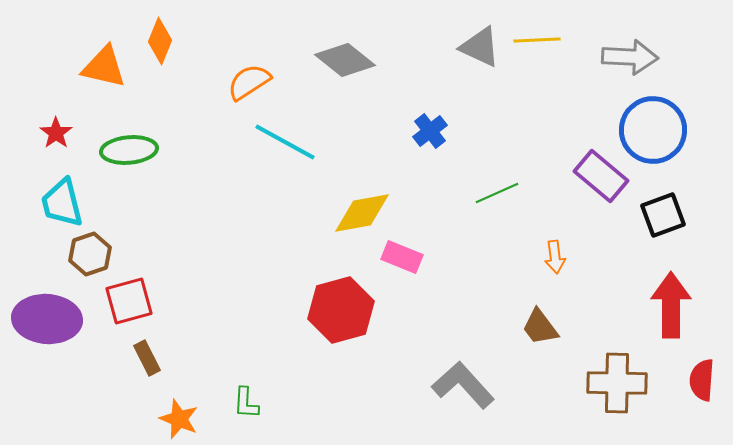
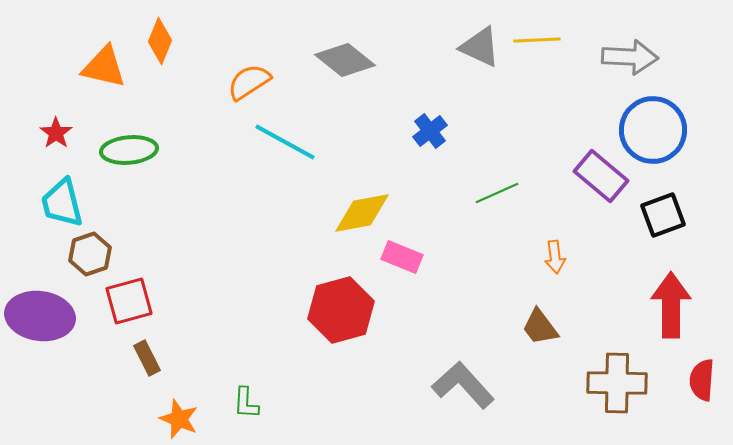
purple ellipse: moved 7 px left, 3 px up; rotated 4 degrees clockwise
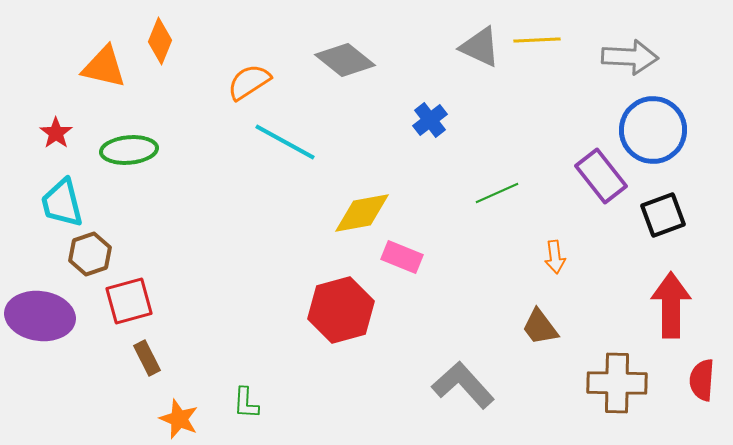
blue cross: moved 11 px up
purple rectangle: rotated 12 degrees clockwise
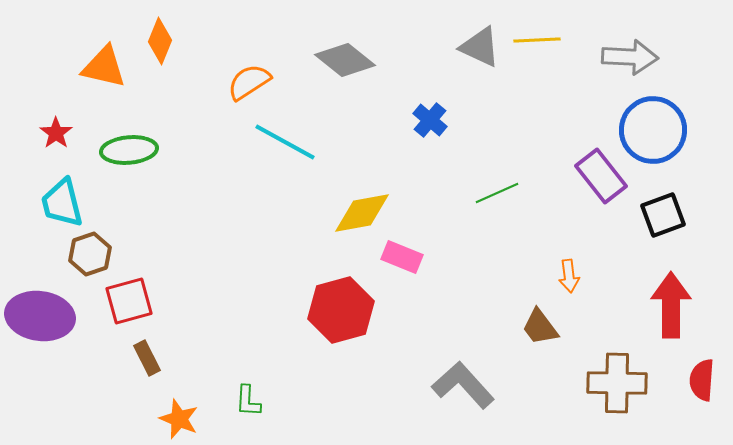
blue cross: rotated 12 degrees counterclockwise
orange arrow: moved 14 px right, 19 px down
green L-shape: moved 2 px right, 2 px up
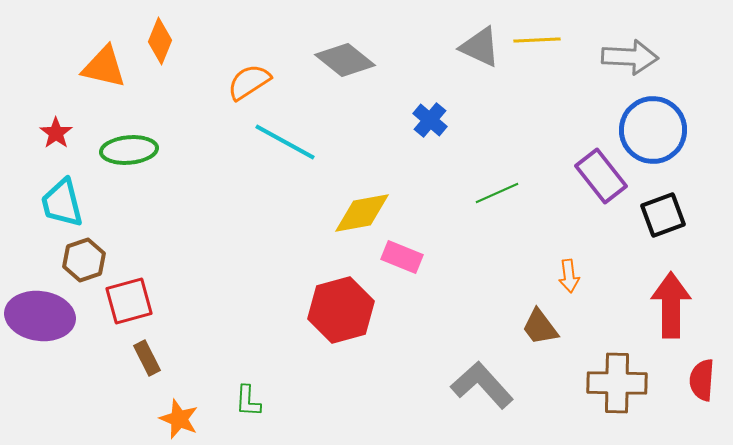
brown hexagon: moved 6 px left, 6 px down
gray L-shape: moved 19 px right
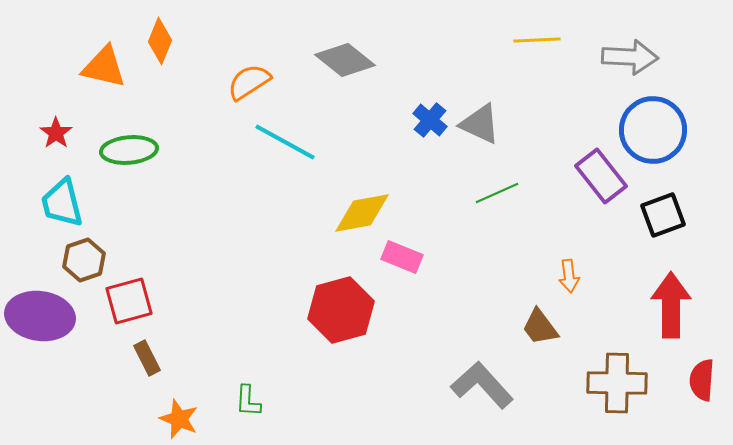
gray triangle: moved 77 px down
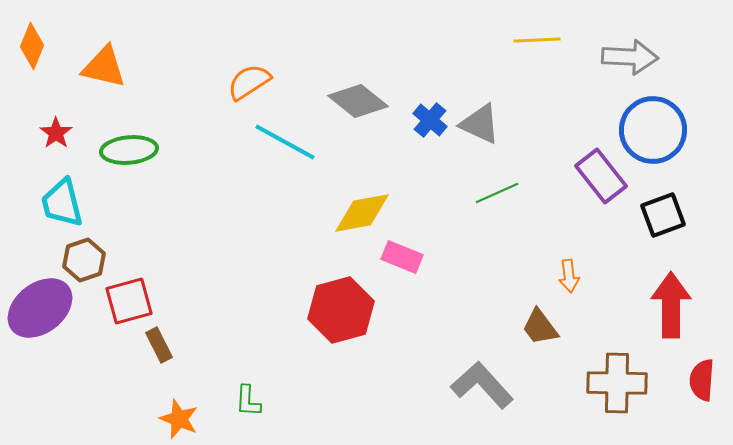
orange diamond: moved 128 px left, 5 px down
gray diamond: moved 13 px right, 41 px down
purple ellipse: moved 8 px up; rotated 46 degrees counterclockwise
brown rectangle: moved 12 px right, 13 px up
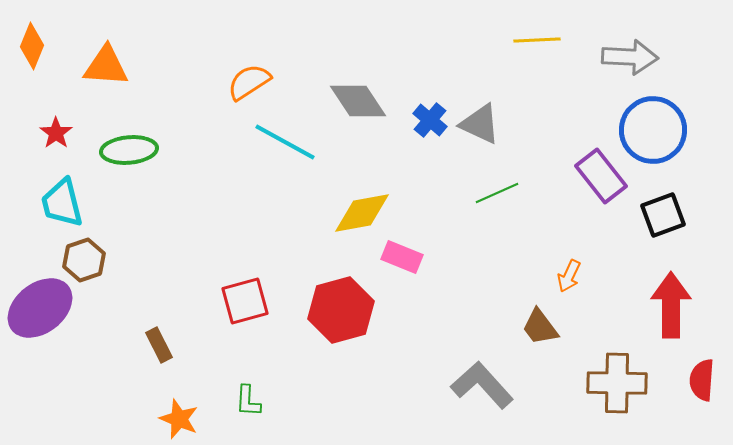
orange triangle: moved 2 px right, 1 px up; rotated 9 degrees counterclockwise
gray diamond: rotated 18 degrees clockwise
orange arrow: rotated 32 degrees clockwise
red square: moved 116 px right
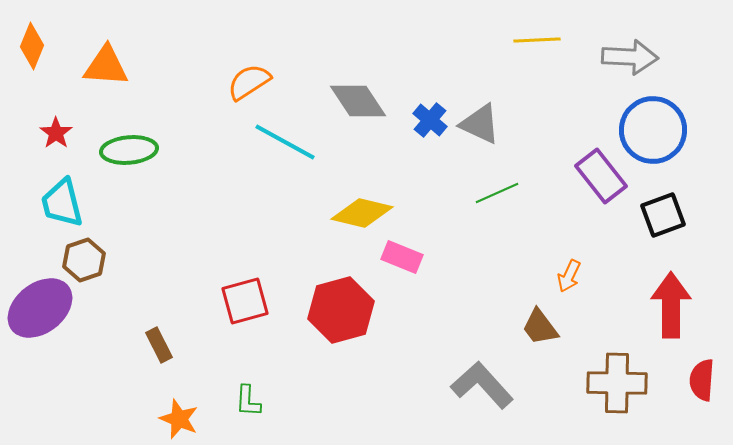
yellow diamond: rotated 24 degrees clockwise
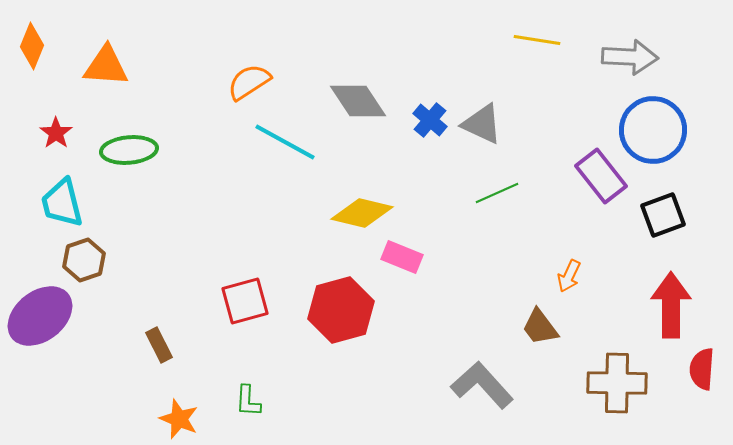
yellow line: rotated 12 degrees clockwise
gray triangle: moved 2 px right
purple ellipse: moved 8 px down
red semicircle: moved 11 px up
